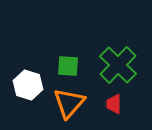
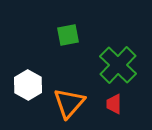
green square: moved 31 px up; rotated 15 degrees counterclockwise
white hexagon: rotated 12 degrees clockwise
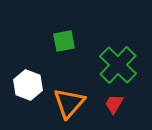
green square: moved 4 px left, 6 px down
white hexagon: rotated 8 degrees counterclockwise
red trapezoid: rotated 30 degrees clockwise
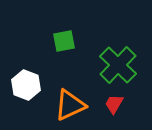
white hexagon: moved 2 px left
orange triangle: moved 1 px right, 2 px down; rotated 24 degrees clockwise
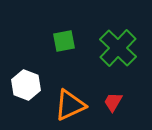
green cross: moved 17 px up
red trapezoid: moved 1 px left, 2 px up
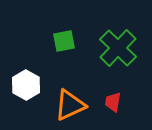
white hexagon: rotated 8 degrees clockwise
red trapezoid: rotated 20 degrees counterclockwise
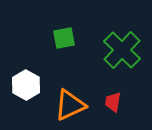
green square: moved 3 px up
green cross: moved 4 px right, 2 px down
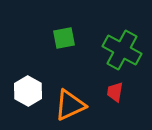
green cross: rotated 15 degrees counterclockwise
white hexagon: moved 2 px right, 6 px down
red trapezoid: moved 2 px right, 10 px up
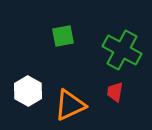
green square: moved 1 px left, 2 px up
